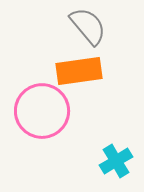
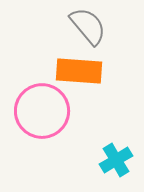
orange rectangle: rotated 12 degrees clockwise
cyan cross: moved 1 px up
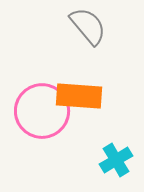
orange rectangle: moved 25 px down
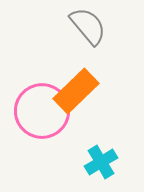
orange rectangle: moved 3 px left, 5 px up; rotated 48 degrees counterclockwise
cyan cross: moved 15 px left, 2 px down
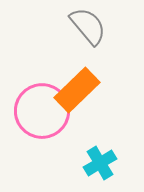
orange rectangle: moved 1 px right, 1 px up
cyan cross: moved 1 px left, 1 px down
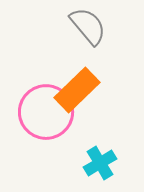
pink circle: moved 4 px right, 1 px down
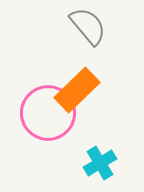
pink circle: moved 2 px right, 1 px down
